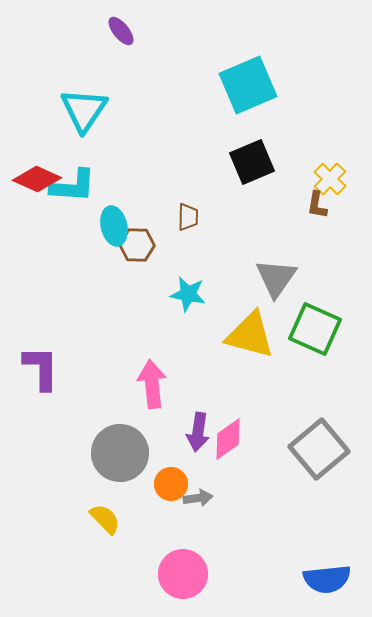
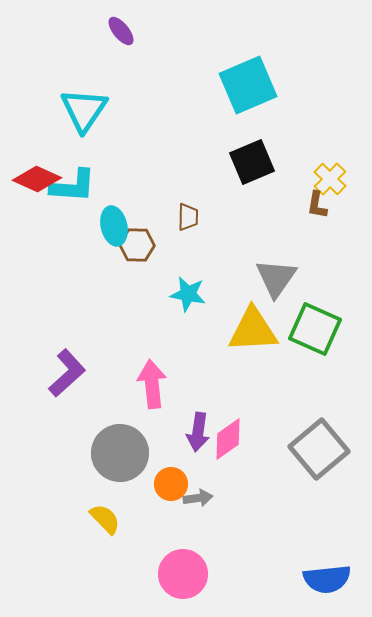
yellow triangle: moved 3 px right, 5 px up; rotated 18 degrees counterclockwise
purple L-shape: moved 26 px right, 5 px down; rotated 48 degrees clockwise
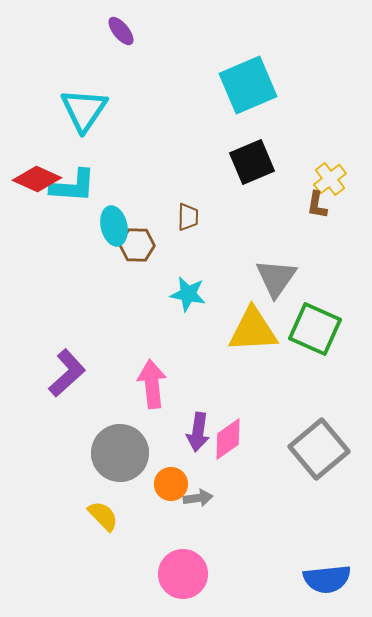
yellow cross: rotated 8 degrees clockwise
yellow semicircle: moved 2 px left, 3 px up
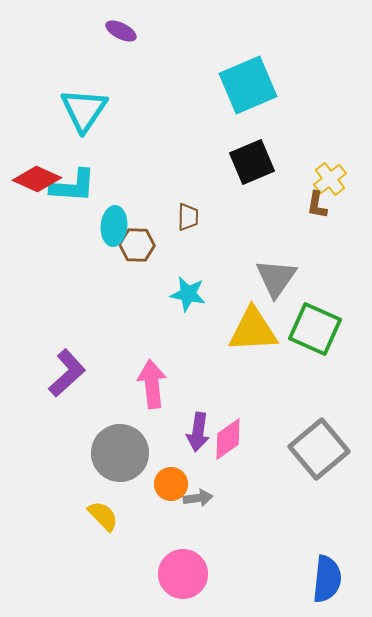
purple ellipse: rotated 24 degrees counterclockwise
cyan ellipse: rotated 18 degrees clockwise
blue semicircle: rotated 78 degrees counterclockwise
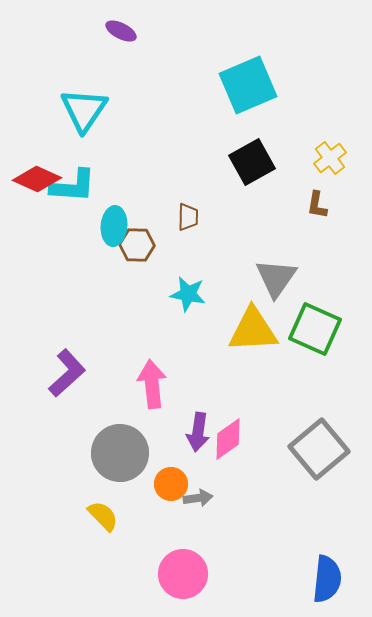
black square: rotated 6 degrees counterclockwise
yellow cross: moved 21 px up
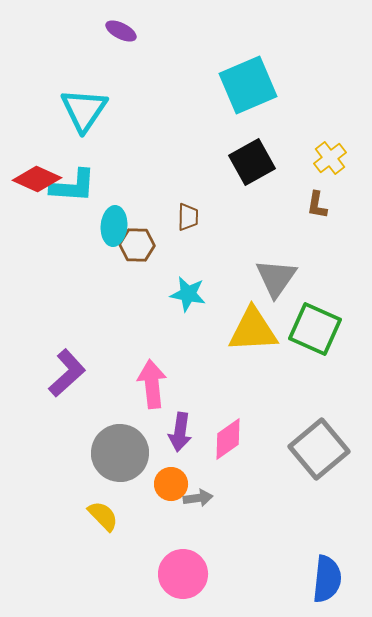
purple arrow: moved 18 px left
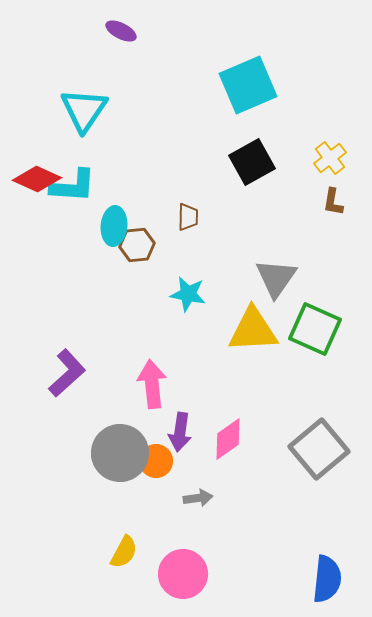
brown L-shape: moved 16 px right, 3 px up
brown hexagon: rotated 8 degrees counterclockwise
orange circle: moved 15 px left, 23 px up
yellow semicircle: moved 21 px right, 36 px down; rotated 72 degrees clockwise
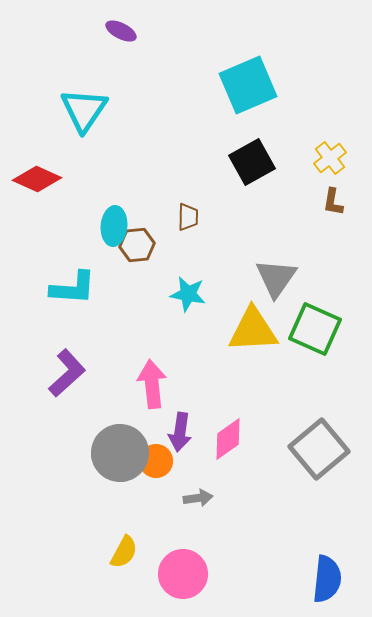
cyan L-shape: moved 102 px down
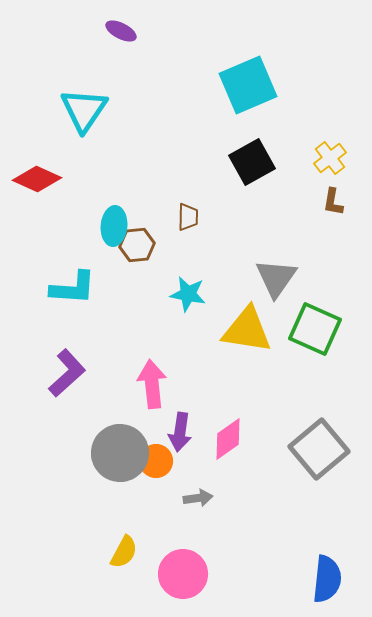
yellow triangle: moved 6 px left; rotated 12 degrees clockwise
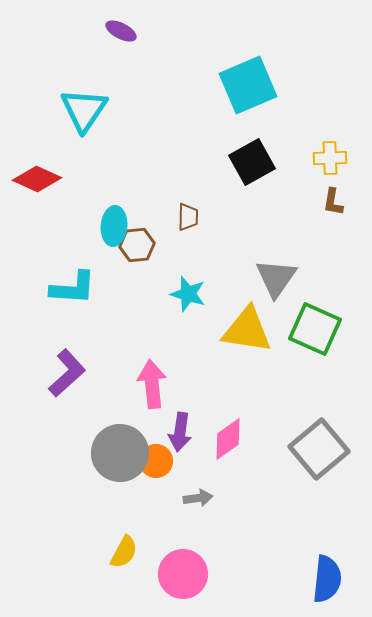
yellow cross: rotated 36 degrees clockwise
cyan star: rotated 6 degrees clockwise
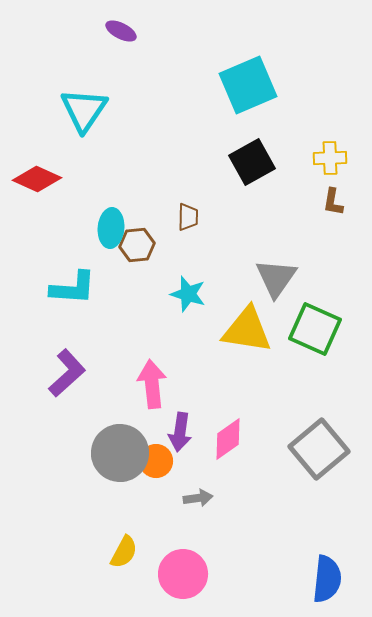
cyan ellipse: moved 3 px left, 2 px down
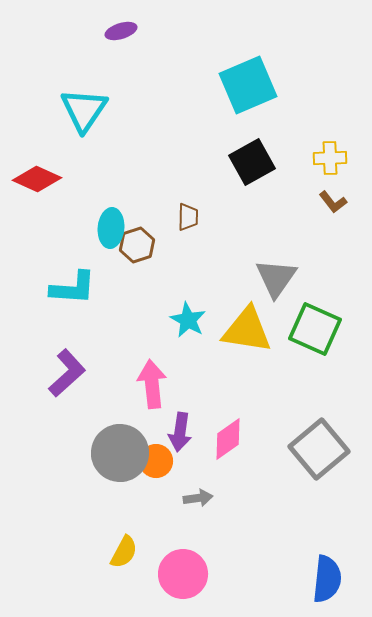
purple ellipse: rotated 44 degrees counterclockwise
brown L-shape: rotated 48 degrees counterclockwise
brown hexagon: rotated 12 degrees counterclockwise
cyan star: moved 26 px down; rotated 12 degrees clockwise
